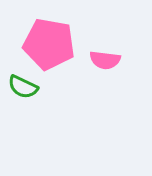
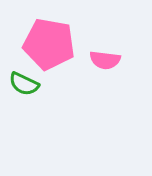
green semicircle: moved 1 px right, 3 px up
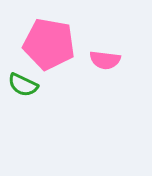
green semicircle: moved 1 px left, 1 px down
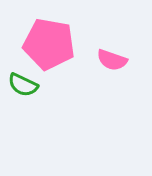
pink semicircle: moved 7 px right; rotated 12 degrees clockwise
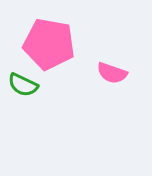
pink semicircle: moved 13 px down
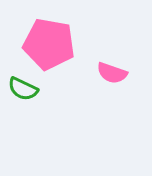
green semicircle: moved 4 px down
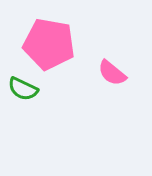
pink semicircle: rotated 20 degrees clockwise
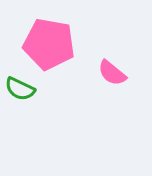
green semicircle: moved 3 px left
